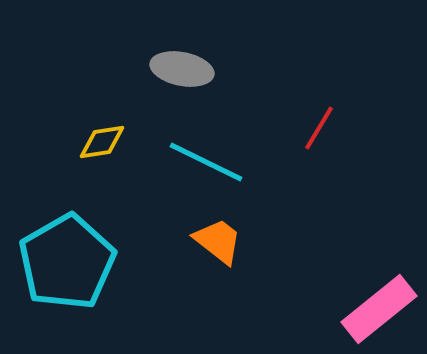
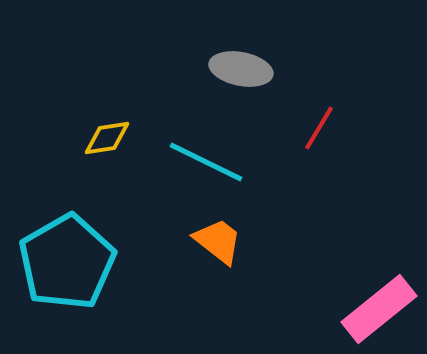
gray ellipse: moved 59 px right
yellow diamond: moved 5 px right, 4 px up
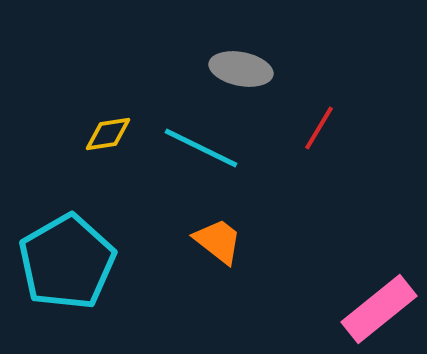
yellow diamond: moved 1 px right, 4 px up
cyan line: moved 5 px left, 14 px up
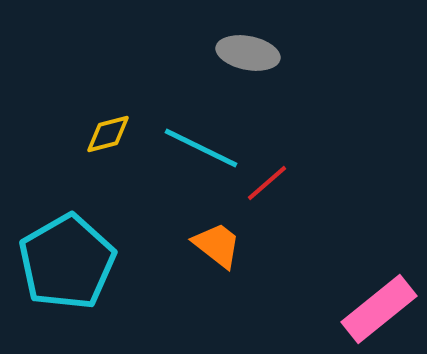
gray ellipse: moved 7 px right, 16 px up
red line: moved 52 px left, 55 px down; rotated 18 degrees clockwise
yellow diamond: rotated 6 degrees counterclockwise
orange trapezoid: moved 1 px left, 4 px down
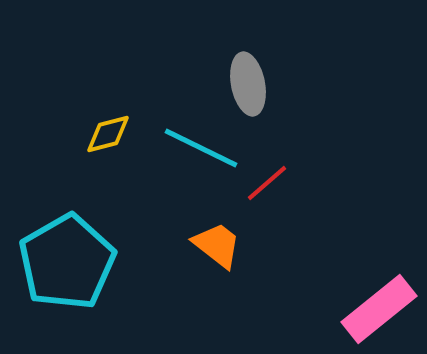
gray ellipse: moved 31 px down; rotated 68 degrees clockwise
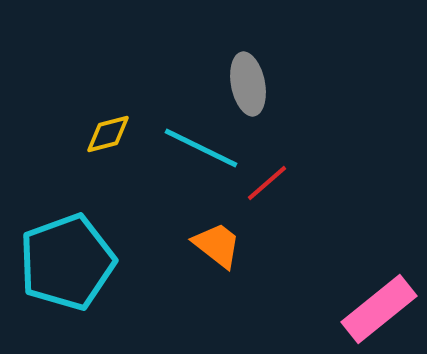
cyan pentagon: rotated 10 degrees clockwise
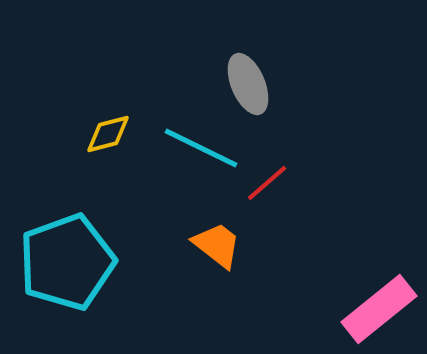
gray ellipse: rotated 12 degrees counterclockwise
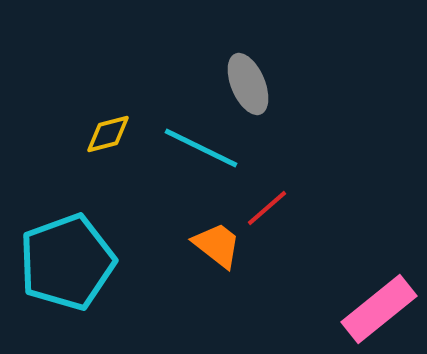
red line: moved 25 px down
